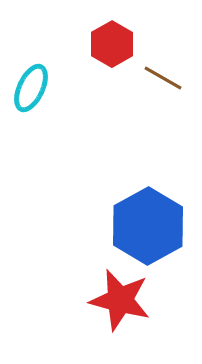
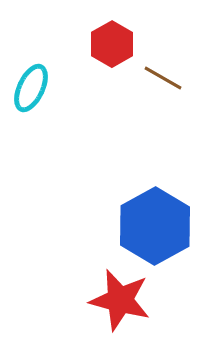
blue hexagon: moved 7 px right
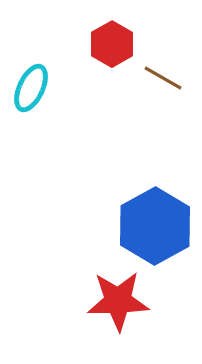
red star: moved 2 px left, 1 px down; rotated 16 degrees counterclockwise
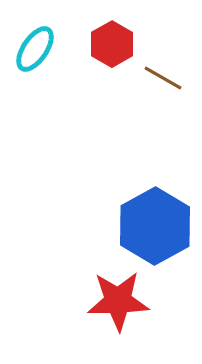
cyan ellipse: moved 4 px right, 39 px up; rotated 9 degrees clockwise
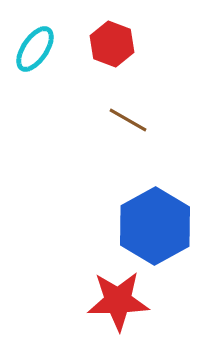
red hexagon: rotated 9 degrees counterclockwise
brown line: moved 35 px left, 42 px down
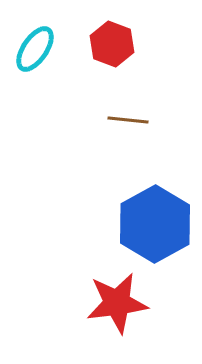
brown line: rotated 24 degrees counterclockwise
blue hexagon: moved 2 px up
red star: moved 1 px left, 2 px down; rotated 6 degrees counterclockwise
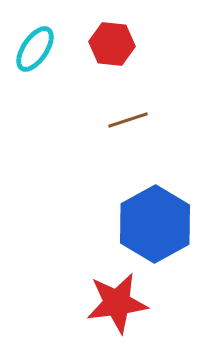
red hexagon: rotated 15 degrees counterclockwise
brown line: rotated 24 degrees counterclockwise
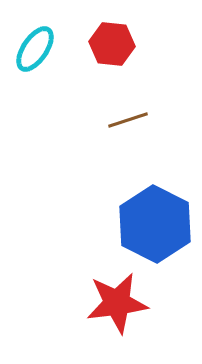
blue hexagon: rotated 4 degrees counterclockwise
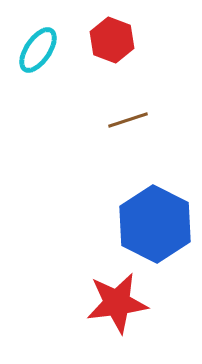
red hexagon: moved 4 px up; rotated 15 degrees clockwise
cyan ellipse: moved 3 px right, 1 px down
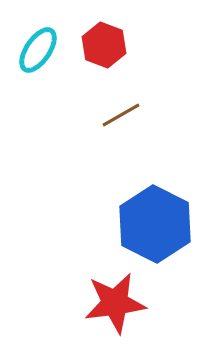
red hexagon: moved 8 px left, 5 px down
brown line: moved 7 px left, 5 px up; rotated 12 degrees counterclockwise
red star: moved 2 px left
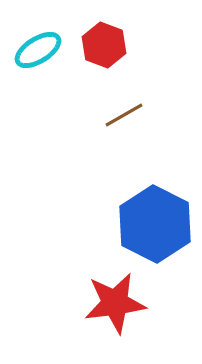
cyan ellipse: rotated 24 degrees clockwise
brown line: moved 3 px right
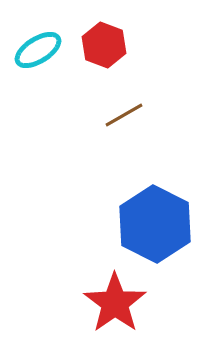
red star: rotated 28 degrees counterclockwise
